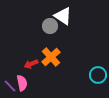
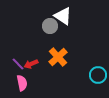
orange cross: moved 7 px right
purple line: moved 8 px right, 22 px up
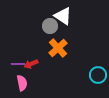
orange cross: moved 9 px up
purple line: rotated 48 degrees counterclockwise
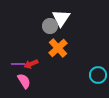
white triangle: moved 2 px left, 2 px down; rotated 30 degrees clockwise
pink semicircle: moved 2 px right, 2 px up; rotated 21 degrees counterclockwise
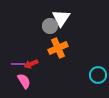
orange cross: rotated 18 degrees clockwise
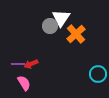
orange cross: moved 18 px right, 14 px up; rotated 18 degrees counterclockwise
cyan circle: moved 1 px up
pink semicircle: moved 2 px down
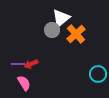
white triangle: rotated 18 degrees clockwise
gray circle: moved 2 px right, 4 px down
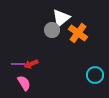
orange cross: moved 2 px right, 1 px up; rotated 12 degrees counterclockwise
cyan circle: moved 3 px left, 1 px down
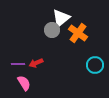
red arrow: moved 5 px right, 1 px up
cyan circle: moved 10 px up
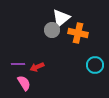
orange cross: rotated 24 degrees counterclockwise
red arrow: moved 1 px right, 4 px down
